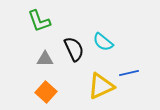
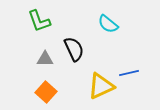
cyan semicircle: moved 5 px right, 18 px up
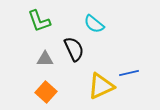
cyan semicircle: moved 14 px left
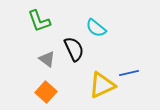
cyan semicircle: moved 2 px right, 4 px down
gray triangle: moved 2 px right; rotated 36 degrees clockwise
yellow triangle: moved 1 px right, 1 px up
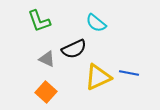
cyan semicircle: moved 5 px up
black semicircle: rotated 90 degrees clockwise
gray triangle: rotated 12 degrees counterclockwise
blue line: rotated 24 degrees clockwise
yellow triangle: moved 4 px left, 8 px up
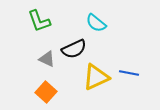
yellow triangle: moved 2 px left
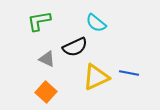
green L-shape: rotated 100 degrees clockwise
black semicircle: moved 1 px right, 2 px up
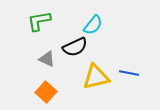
cyan semicircle: moved 3 px left, 2 px down; rotated 90 degrees counterclockwise
yellow triangle: rotated 12 degrees clockwise
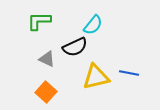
green L-shape: rotated 10 degrees clockwise
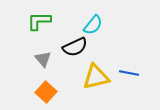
gray triangle: moved 4 px left; rotated 24 degrees clockwise
